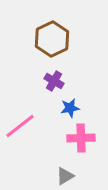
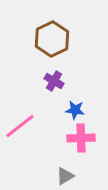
blue star: moved 5 px right, 2 px down; rotated 18 degrees clockwise
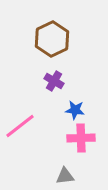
gray triangle: rotated 24 degrees clockwise
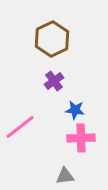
purple cross: rotated 24 degrees clockwise
pink line: moved 1 px down
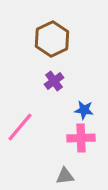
blue star: moved 9 px right
pink line: rotated 12 degrees counterclockwise
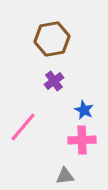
brown hexagon: rotated 16 degrees clockwise
blue star: rotated 18 degrees clockwise
pink line: moved 3 px right
pink cross: moved 1 px right, 2 px down
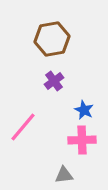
gray triangle: moved 1 px left, 1 px up
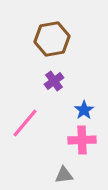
blue star: rotated 12 degrees clockwise
pink line: moved 2 px right, 4 px up
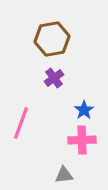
purple cross: moved 3 px up
pink line: moved 4 px left; rotated 20 degrees counterclockwise
